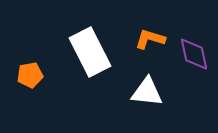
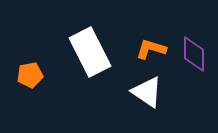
orange L-shape: moved 1 px right, 10 px down
purple diamond: rotated 12 degrees clockwise
white triangle: rotated 28 degrees clockwise
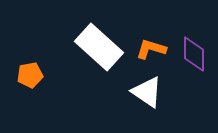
white rectangle: moved 9 px right, 5 px up; rotated 21 degrees counterclockwise
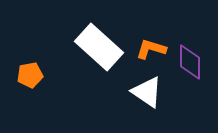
purple diamond: moved 4 px left, 8 px down
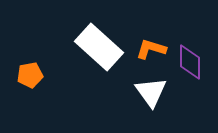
white triangle: moved 4 px right; rotated 20 degrees clockwise
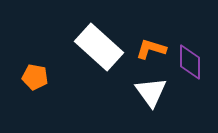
orange pentagon: moved 5 px right, 2 px down; rotated 20 degrees clockwise
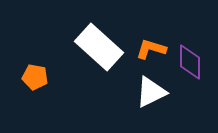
white triangle: rotated 40 degrees clockwise
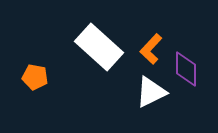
orange L-shape: rotated 64 degrees counterclockwise
purple diamond: moved 4 px left, 7 px down
